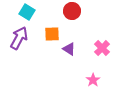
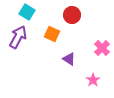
red circle: moved 4 px down
orange square: rotated 28 degrees clockwise
purple arrow: moved 1 px left, 1 px up
purple triangle: moved 10 px down
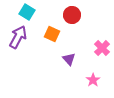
purple triangle: rotated 16 degrees clockwise
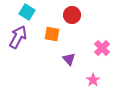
orange square: rotated 14 degrees counterclockwise
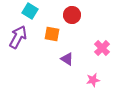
cyan square: moved 3 px right, 1 px up
purple triangle: moved 2 px left; rotated 16 degrees counterclockwise
pink star: rotated 24 degrees clockwise
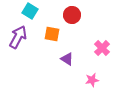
pink star: moved 1 px left
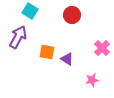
orange square: moved 5 px left, 18 px down
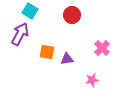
purple arrow: moved 2 px right, 3 px up
purple triangle: rotated 40 degrees counterclockwise
